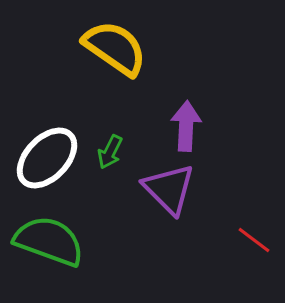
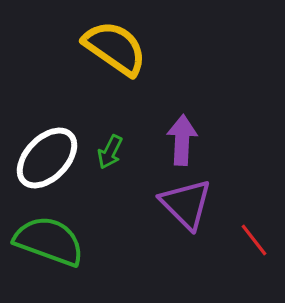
purple arrow: moved 4 px left, 14 px down
purple triangle: moved 17 px right, 15 px down
red line: rotated 15 degrees clockwise
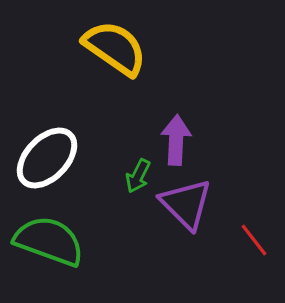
purple arrow: moved 6 px left
green arrow: moved 28 px right, 24 px down
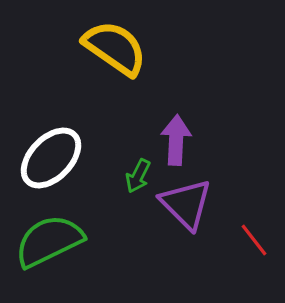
white ellipse: moved 4 px right
green semicircle: rotated 46 degrees counterclockwise
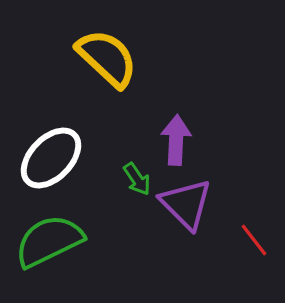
yellow semicircle: moved 8 px left, 10 px down; rotated 8 degrees clockwise
green arrow: moved 1 px left, 3 px down; rotated 60 degrees counterclockwise
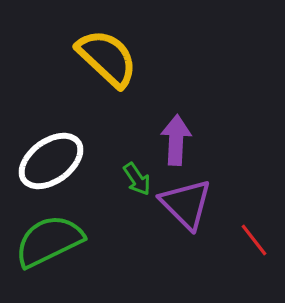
white ellipse: moved 3 px down; rotated 10 degrees clockwise
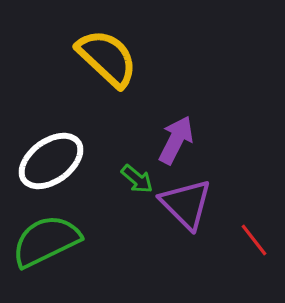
purple arrow: rotated 24 degrees clockwise
green arrow: rotated 16 degrees counterclockwise
green semicircle: moved 3 px left
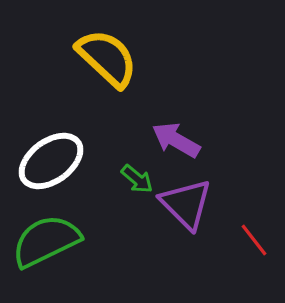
purple arrow: rotated 87 degrees counterclockwise
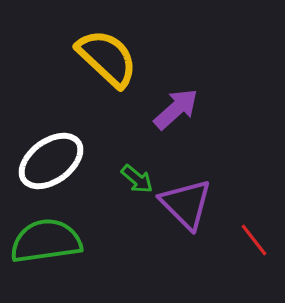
purple arrow: moved 31 px up; rotated 108 degrees clockwise
green semicircle: rotated 18 degrees clockwise
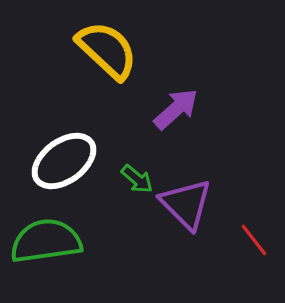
yellow semicircle: moved 8 px up
white ellipse: moved 13 px right
